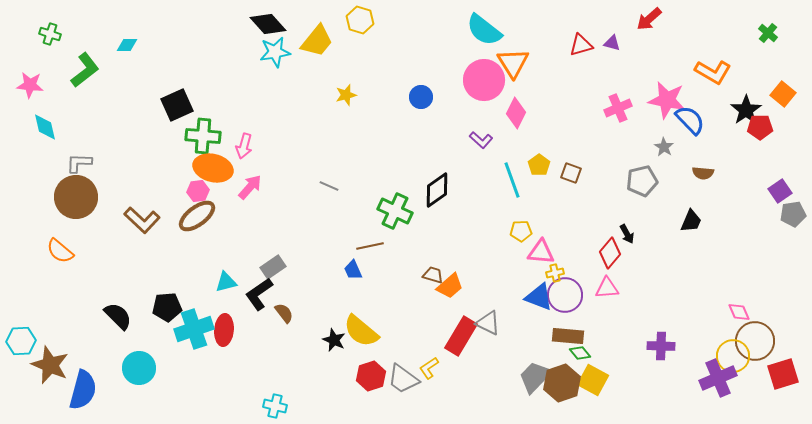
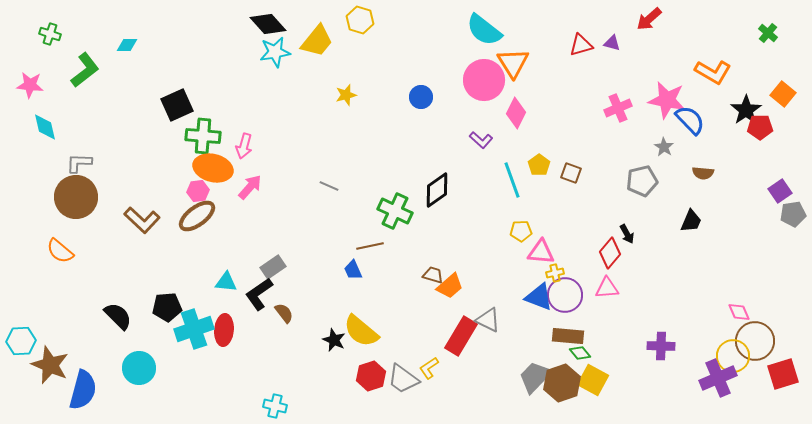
cyan triangle at (226, 282): rotated 20 degrees clockwise
gray triangle at (488, 323): moved 3 px up
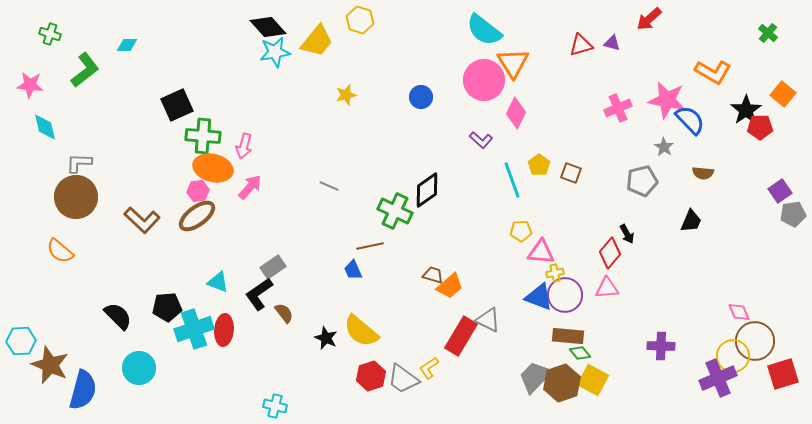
black diamond at (268, 24): moved 3 px down
black diamond at (437, 190): moved 10 px left
cyan triangle at (226, 282): moved 8 px left; rotated 15 degrees clockwise
black star at (334, 340): moved 8 px left, 2 px up
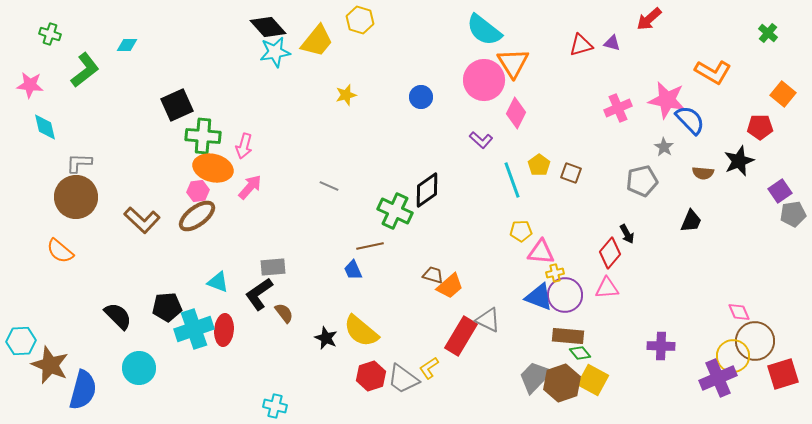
black star at (746, 110): moved 7 px left, 51 px down; rotated 12 degrees clockwise
gray rectangle at (273, 267): rotated 30 degrees clockwise
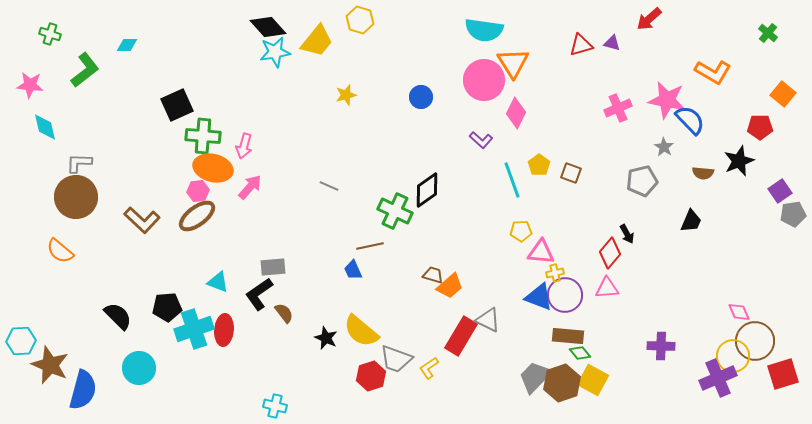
cyan semicircle at (484, 30): rotated 30 degrees counterclockwise
gray trapezoid at (403, 379): moved 7 px left, 20 px up; rotated 16 degrees counterclockwise
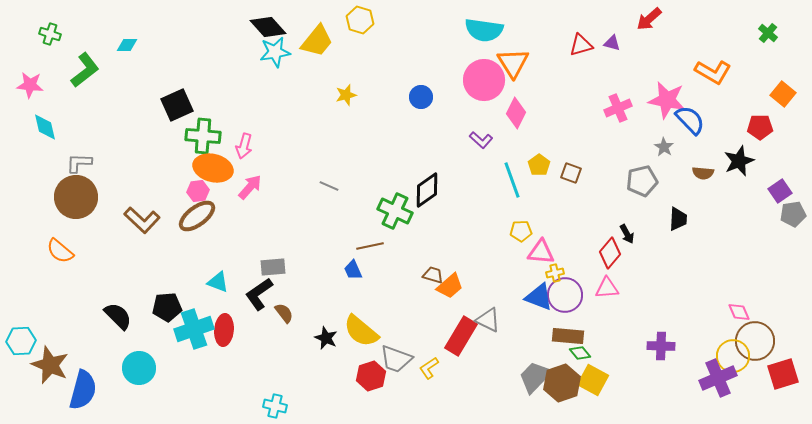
black trapezoid at (691, 221): moved 13 px left, 2 px up; rotated 20 degrees counterclockwise
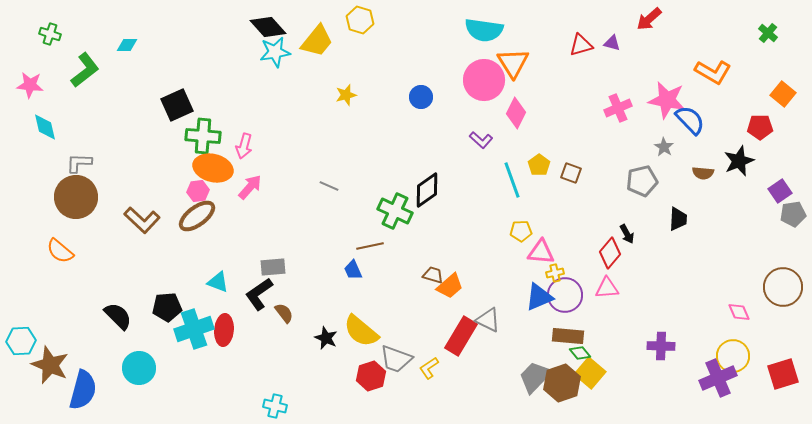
blue triangle at (539, 297): rotated 44 degrees counterclockwise
brown circle at (755, 341): moved 28 px right, 54 px up
yellow square at (593, 380): moved 3 px left, 7 px up; rotated 12 degrees clockwise
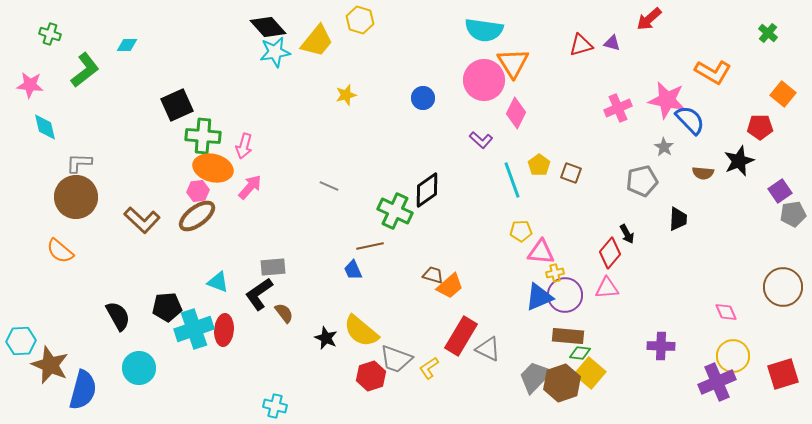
blue circle at (421, 97): moved 2 px right, 1 px down
pink diamond at (739, 312): moved 13 px left
black semicircle at (118, 316): rotated 16 degrees clockwise
gray triangle at (488, 320): moved 29 px down
green diamond at (580, 353): rotated 45 degrees counterclockwise
purple cross at (718, 378): moved 1 px left, 4 px down
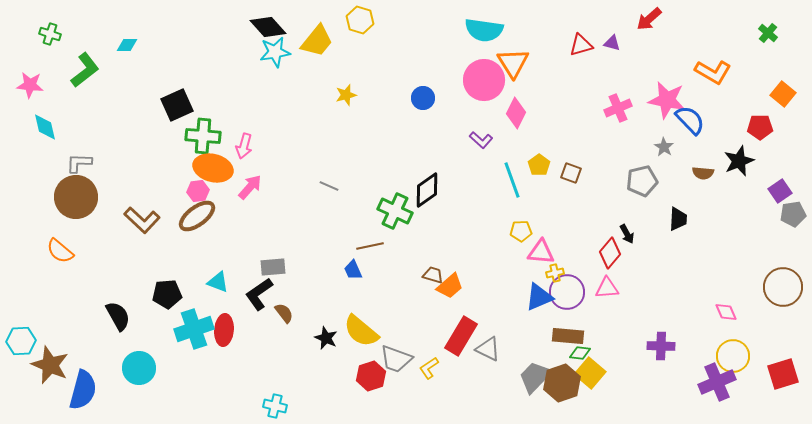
purple circle at (565, 295): moved 2 px right, 3 px up
black pentagon at (167, 307): moved 13 px up
